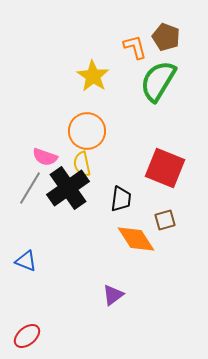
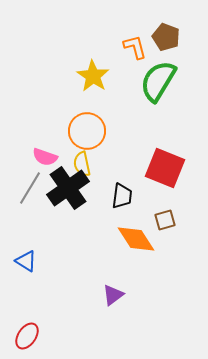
black trapezoid: moved 1 px right, 3 px up
blue triangle: rotated 10 degrees clockwise
red ellipse: rotated 16 degrees counterclockwise
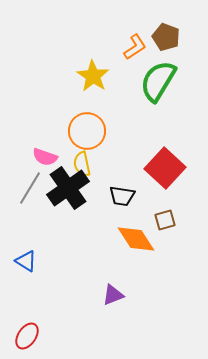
orange L-shape: rotated 72 degrees clockwise
red square: rotated 21 degrees clockwise
black trapezoid: rotated 92 degrees clockwise
purple triangle: rotated 15 degrees clockwise
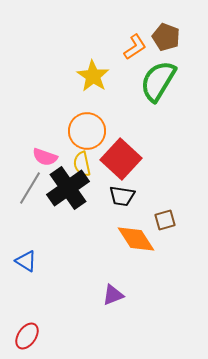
red square: moved 44 px left, 9 px up
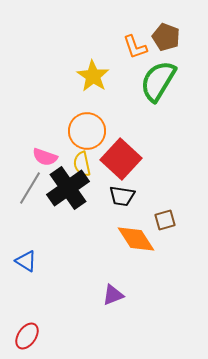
orange L-shape: rotated 104 degrees clockwise
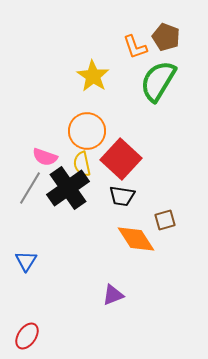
blue triangle: rotated 30 degrees clockwise
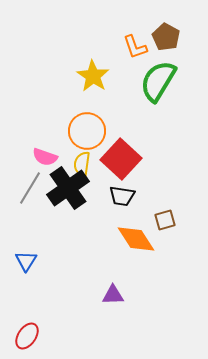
brown pentagon: rotated 8 degrees clockwise
yellow semicircle: rotated 20 degrees clockwise
purple triangle: rotated 20 degrees clockwise
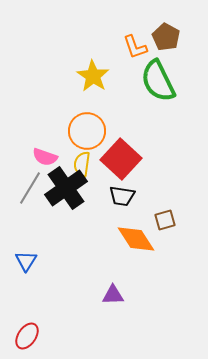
green semicircle: rotated 57 degrees counterclockwise
black cross: moved 2 px left
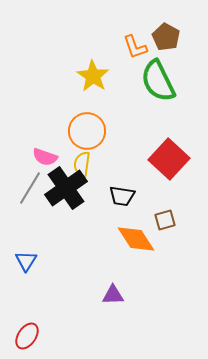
red square: moved 48 px right
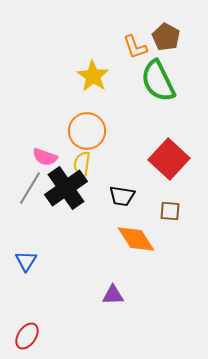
brown square: moved 5 px right, 9 px up; rotated 20 degrees clockwise
